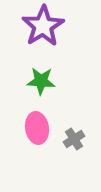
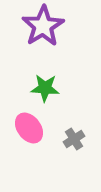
green star: moved 4 px right, 7 px down
pink ellipse: moved 8 px left; rotated 28 degrees counterclockwise
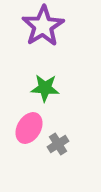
pink ellipse: rotated 68 degrees clockwise
gray cross: moved 16 px left, 5 px down
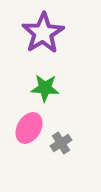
purple star: moved 7 px down
gray cross: moved 3 px right, 1 px up
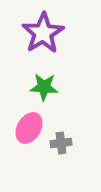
green star: moved 1 px left, 1 px up
gray cross: rotated 25 degrees clockwise
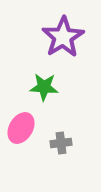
purple star: moved 20 px right, 4 px down
pink ellipse: moved 8 px left
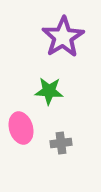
green star: moved 5 px right, 4 px down
pink ellipse: rotated 48 degrees counterclockwise
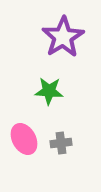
pink ellipse: moved 3 px right, 11 px down; rotated 12 degrees counterclockwise
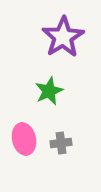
green star: rotated 28 degrees counterclockwise
pink ellipse: rotated 16 degrees clockwise
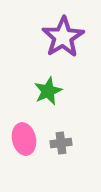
green star: moved 1 px left
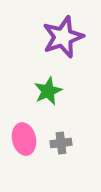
purple star: rotated 12 degrees clockwise
